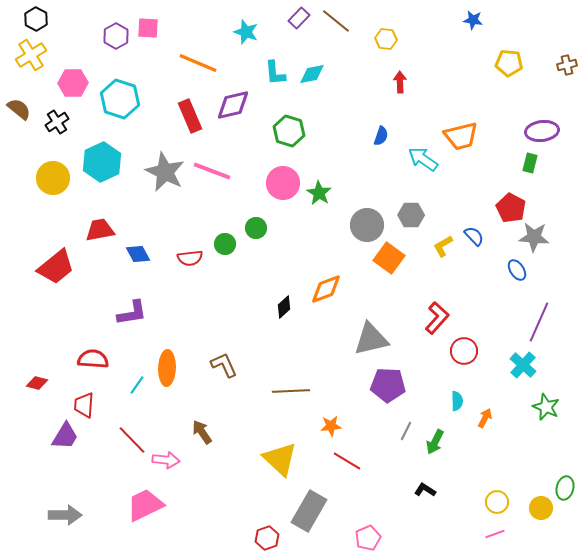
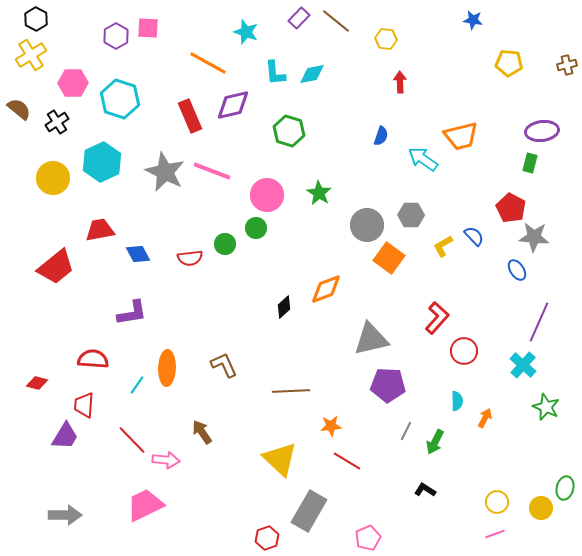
orange line at (198, 63): moved 10 px right; rotated 6 degrees clockwise
pink circle at (283, 183): moved 16 px left, 12 px down
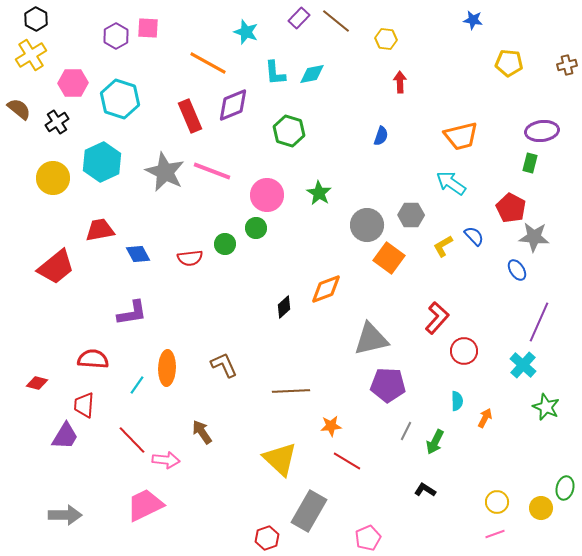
purple diamond at (233, 105): rotated 9 degrees counterclockwise
cyan arrow at (423, 159): moved 28 px right, 24 px down
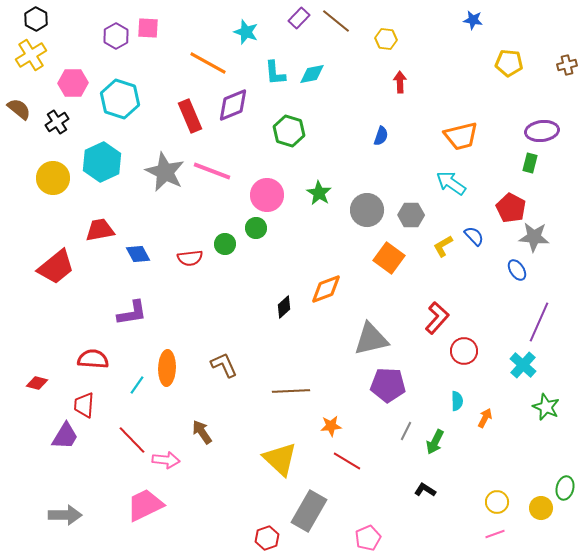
gray circle at (367, 225): moved 15 px up
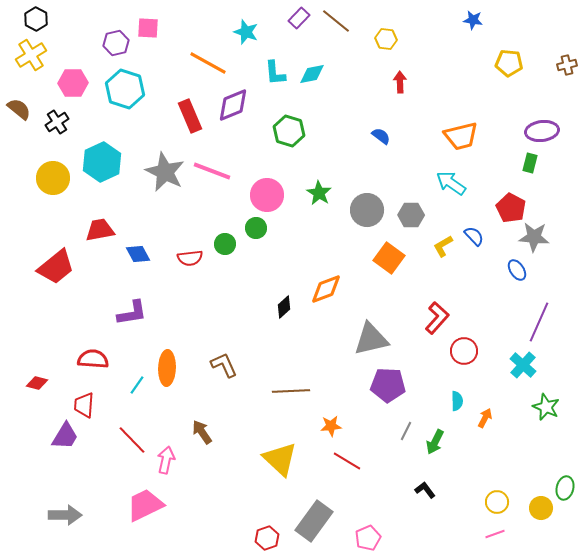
purple hexagon at (116, 36): moved 7 px down; rotated 15 degrees clockwise
cyan hexagon at (120, 99): moved 5 px right, 10 px up
blue semicircle at (381, 136): rotated 72 degrees counterclockwise
pink arrow at (166, 460): rotated 84 degrees counterclockwise
black L-shape at (425, 490): rotated 20 degrees clockwise
gray rectangle at (309, 511): moved 5 px right, 10 px down; rotated 6 degrees clockwise
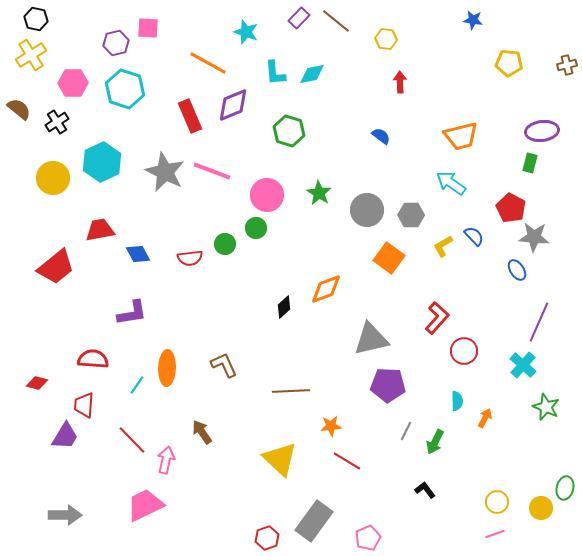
black hexagon at (36, 19): rotated 15 degrees counterclockwise
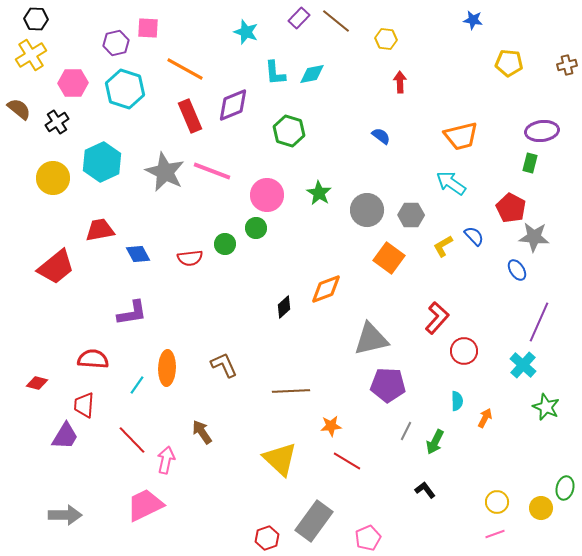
black hexagon at (36, 19): rotated 10 degrees counterclockwise
orange line at (208, 63): moved 23 px left, 6 px down
